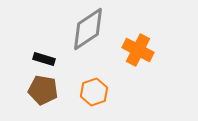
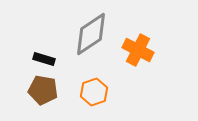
gray diamond: moved 3 px right, 5 px down
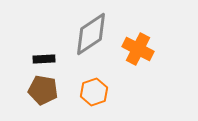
orange cross: moved 1 px up
black rectangle: rotated 20 degrees counterclockwise
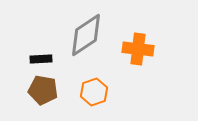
gray diamond: moved 5 px left, 1 px down
orange cross: rotated 20 degrees counterclockwise
black rectangle: moved 3 px left
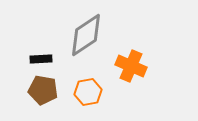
orange cross: moved 7 px left, 17 px down; rotated 16 degrees clockwise
orange hexagon: moved 6 px left; rotated 8 degrees clockwise
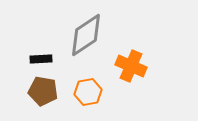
brown pentagon: moved 1 px down
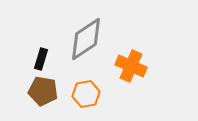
gray diamond: moved 4 px down
black rectangle: rotated 70 degrees counterclockwise
orange hexagon: moved 2 px left, 2 px down
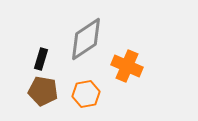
orange cross: moved 4 px left
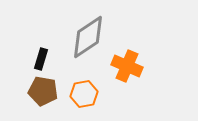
gray diamond: moved 2 px right, 2 px up
orange hexagon: moved 2 px left
